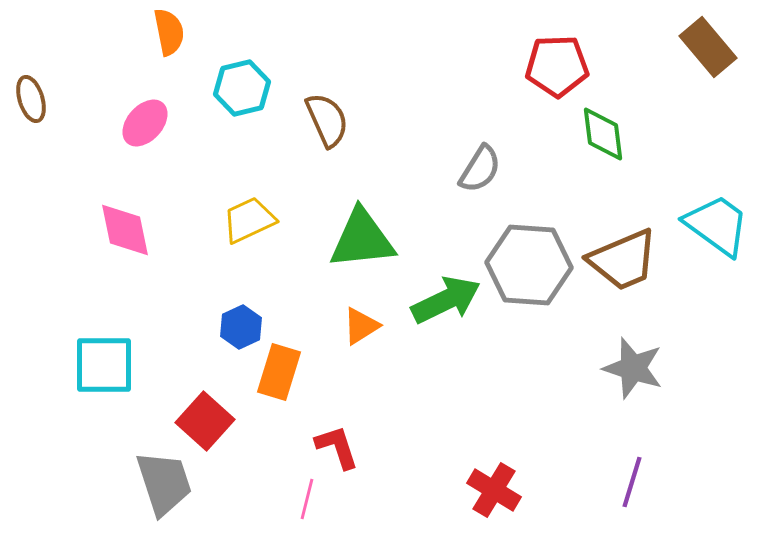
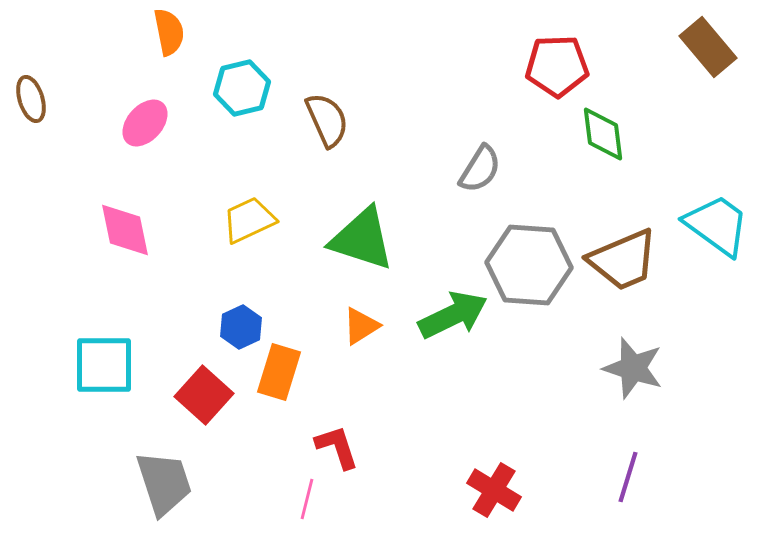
green triangle: rotated 24 degrees clockwise
green arrow: moved 7 px right, 15 px down
red square: moved 1 px left, 26 px up
purple line: moved 4 px left, 5 px up
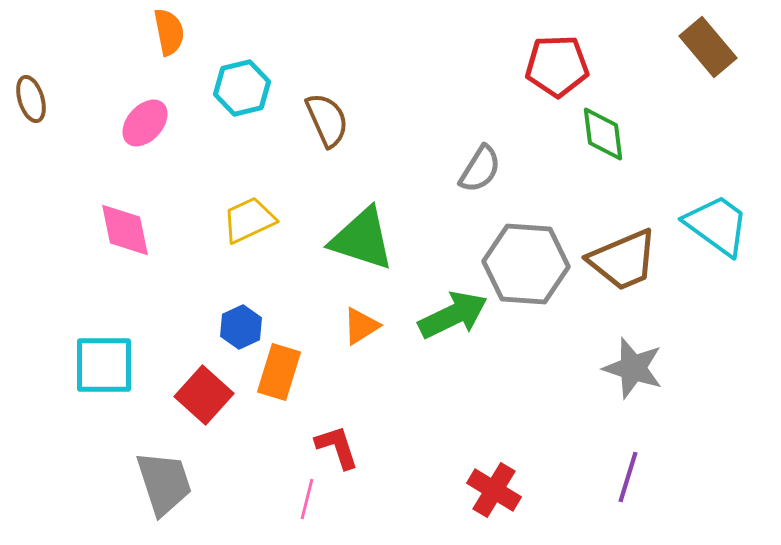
gray hexagon: moved 3 px left, 1 px up
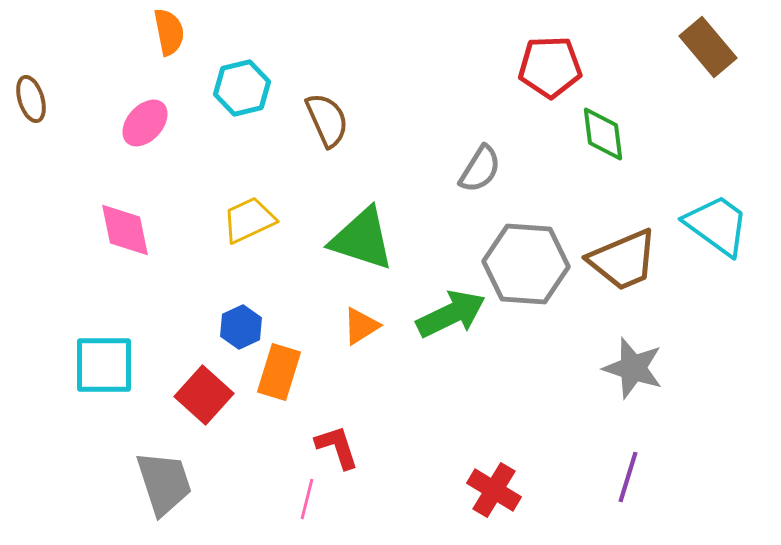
red pentagon: moved 7 px left, 1 px down
green arrow: moved 2 px left, 1 px up
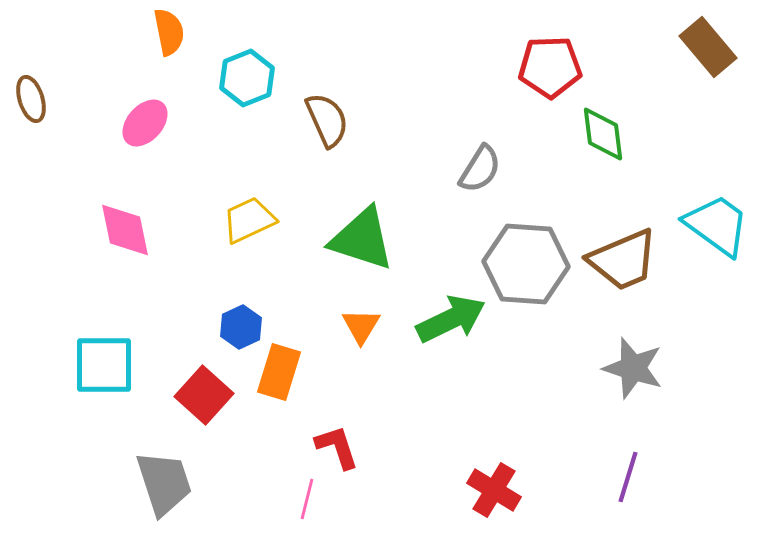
cyan hexagon: moved 5 px right, 10 px up; rotated 8 degrees counterclockwise
green arrow: moved 5 px down
orange triangle: rotated 27 degrees counterclockwise
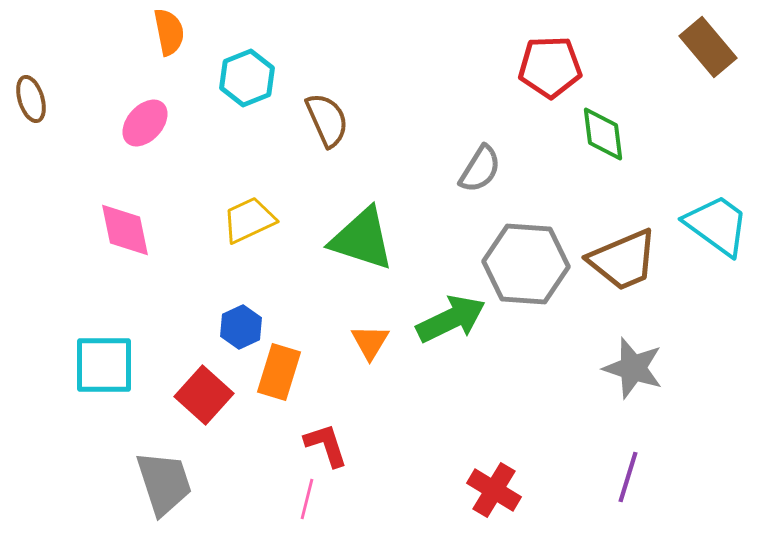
orange triangle: moved 9 px right, 16 px down
red L-shape: moved 11 px left, 2 px up
